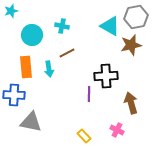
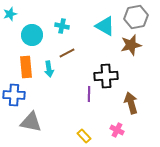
cyan star: moved 1 px left, 3 px down
cyan triangle: moved 5 px left
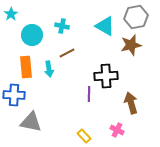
cyan star: moved 1 px right; rotated 16 degrees counterclockwise
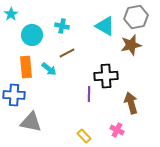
cyan arrow: rotated 42 degrees counterclockwise
